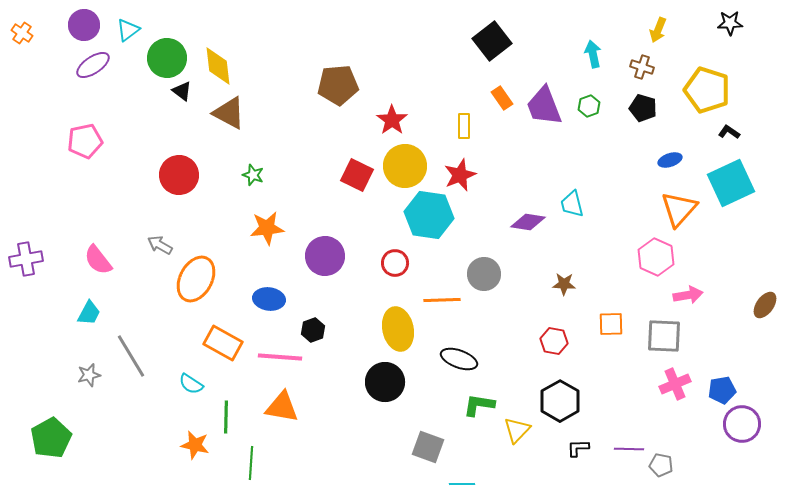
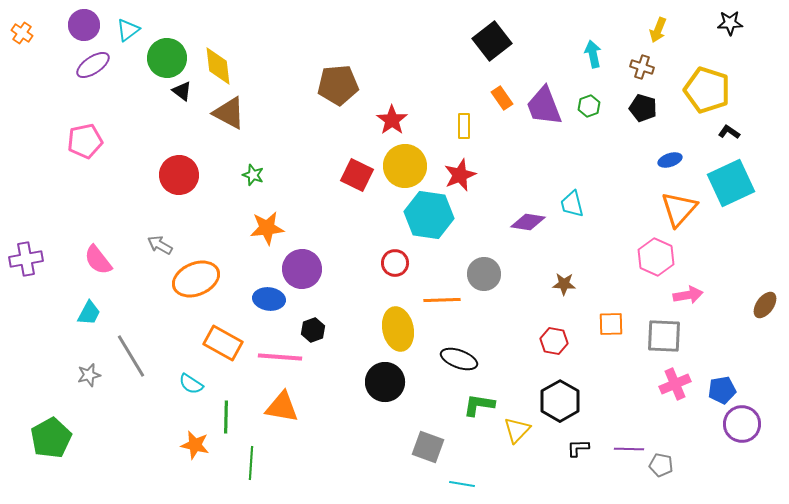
purple circle at (325, 256): moved 23 px left, 13 px down
orange ellipse at (196, 279): rotated 39 degrees clockwise
cyan line at (462, 484): rotated 10 degrees clockwise
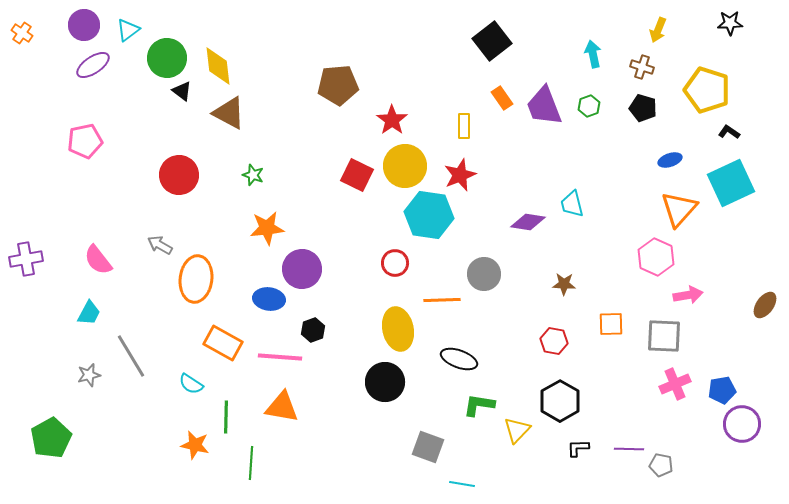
orange ellipse at (196, 279): rotated 60 degrees counterclockwise
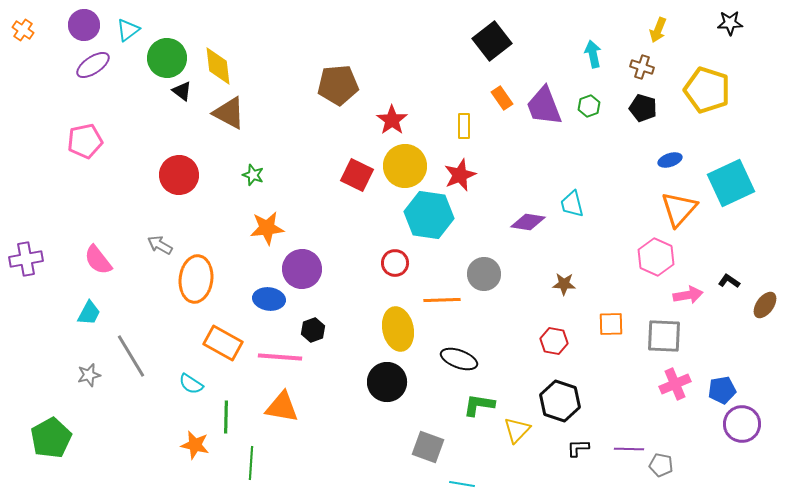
orange cross at (22, 33): moved 1 px right, 3 px up
black L-shape at (729, 132): moved 149 px down
black circle at (385, 382): moved 2 px right
black hexagon at (560, 401): rotated 12 degrees counterclockwise
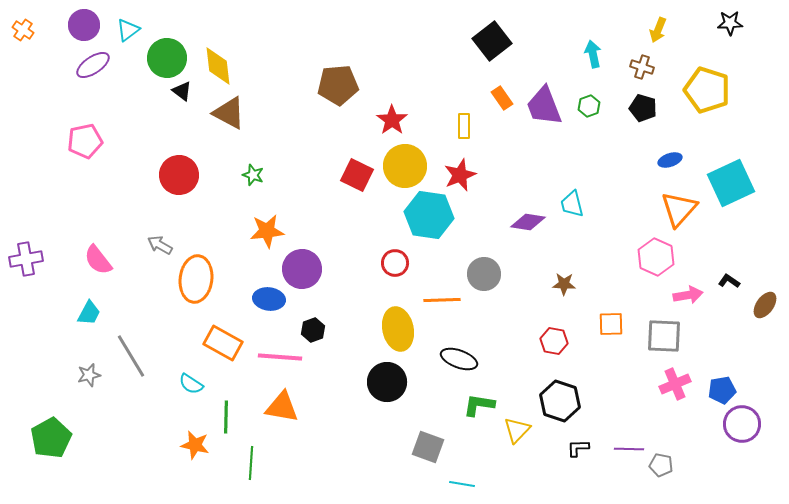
orange star at (267, 228): moved 3 px down
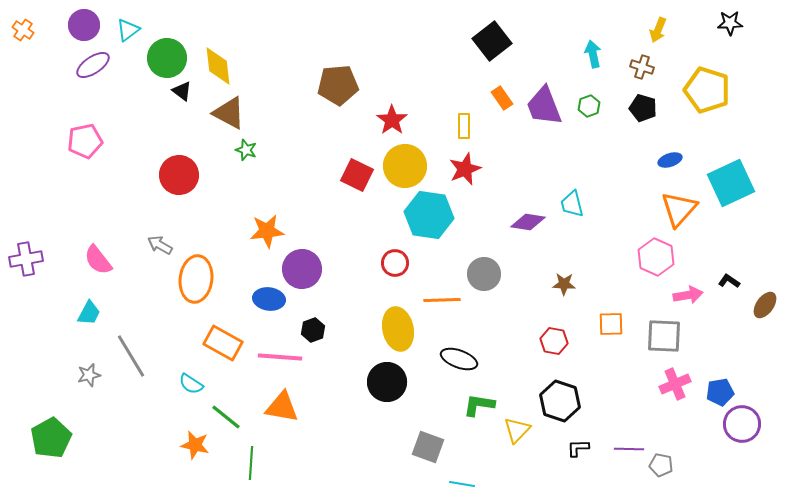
green star at (253, 175): moved 7 px left, 25 px up
red star at (460, 175): moved 5 px right, 6 px up
blue pentagon at (722, 390): moved 2 px left, 2 px down
green line at (226, 417): rotated 52 degrees counterclockwise
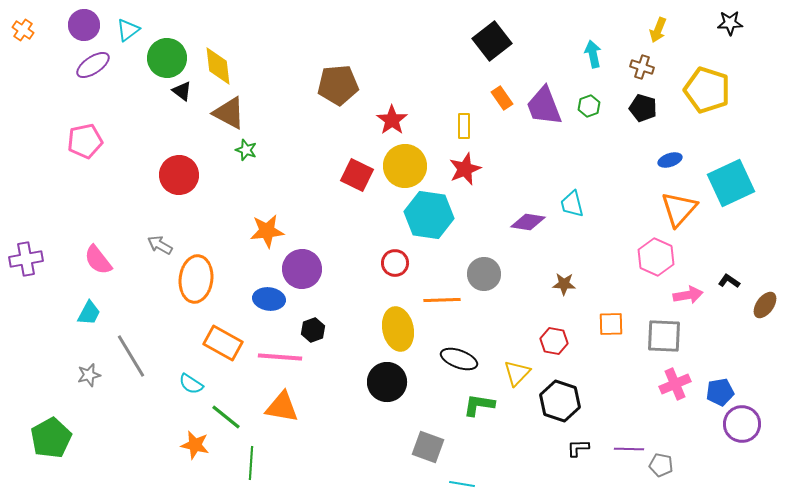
yellow triangle at (517, 430): moved 57 px up
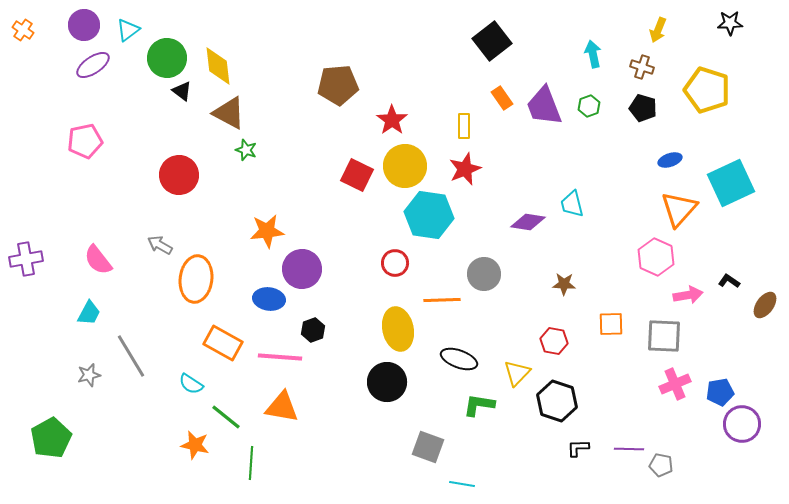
black hexagon at (560, 401): moved 3 px left
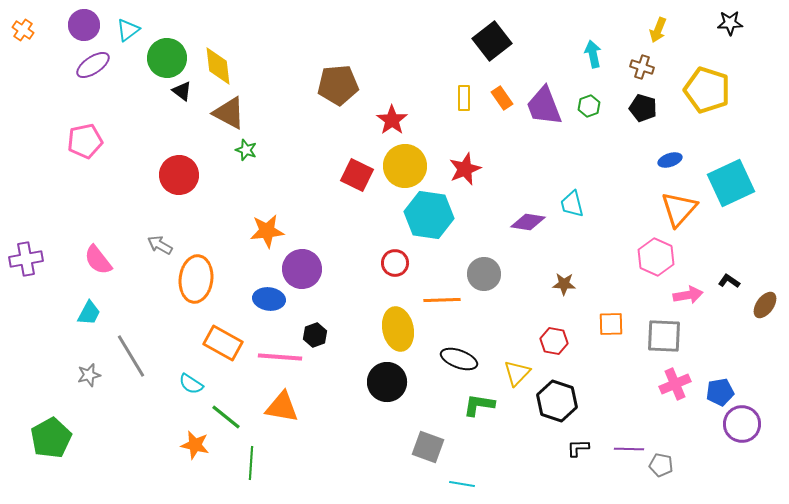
yellow rectangle at (464, 126): moved 28 px up
black hexagon at (313, 330): moved 2 px right, 5 px down
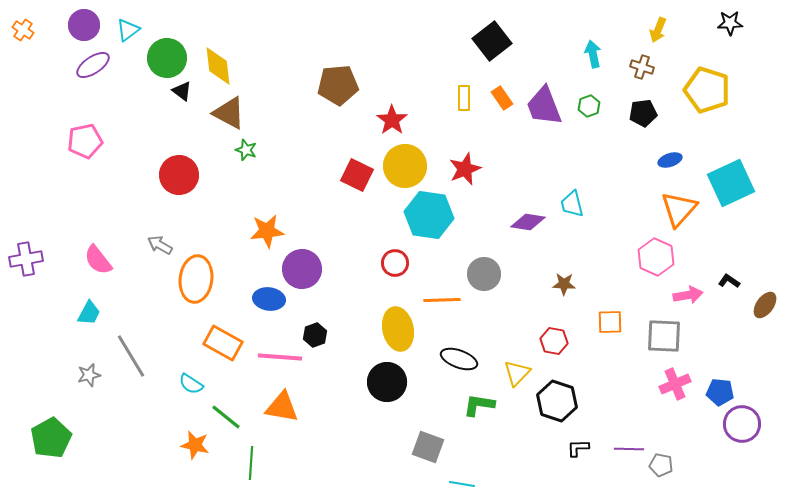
black pentagon at (643, 108): moved 5 px down; rotated 24 degrees counterclockwise
orange square at (611, 324): moved 1 px left, 2 px up
blue pentagon at (720, 392): rotated 16 degrees clockwise
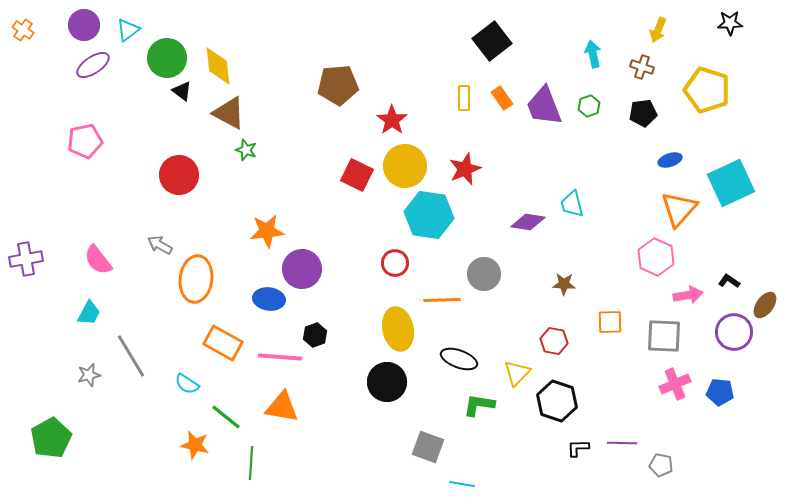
cyan semicircle at (191, 384): moved 4 px left
purple circle at (742, 424): moved 8 px left, 92 px up
purple line at (629, 449): moved 7 px left, 6 px up
